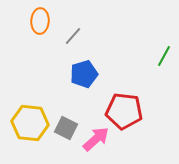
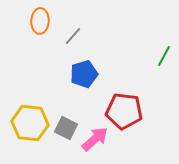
pink arrow: moved 1 px left
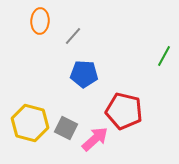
blue pentagon: rotated 20 degrees clockwise
red pentagon: rotated 6 degrees clockwise
yellow hexagon: rotated 9 degrees clockwise
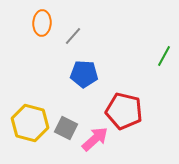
orange ellipse: moved 2 px right, 2 px down
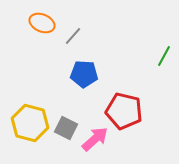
orange ellipse: rotated 70 degrees counterclockwise
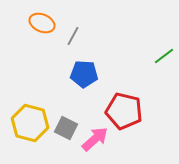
gray line: rotated 12 degrees counterclockwise
green line: rotated 25 degrees clockwise
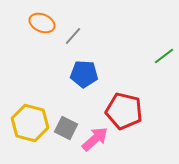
gray line: rotated 12 degrees clockwise
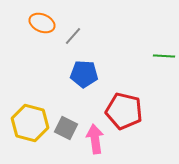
green line: rotated 40 degrees clockwise
pink arrow: rotated 56 degrees counterclockwise
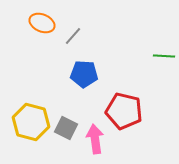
yellow hexagon: moved 1 px right, 1 px up
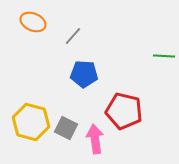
orange ellipse: moved 9 px left, 1 px up
